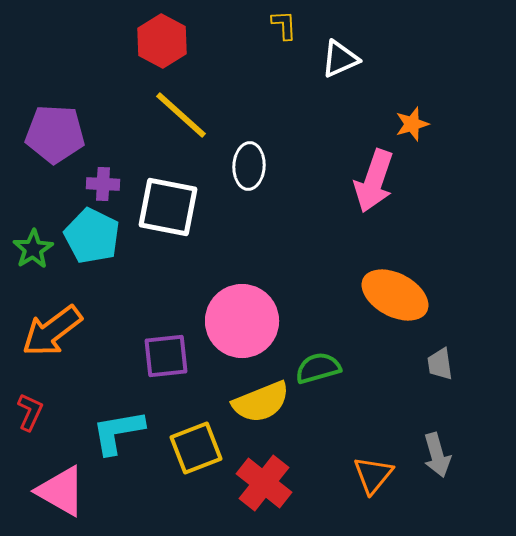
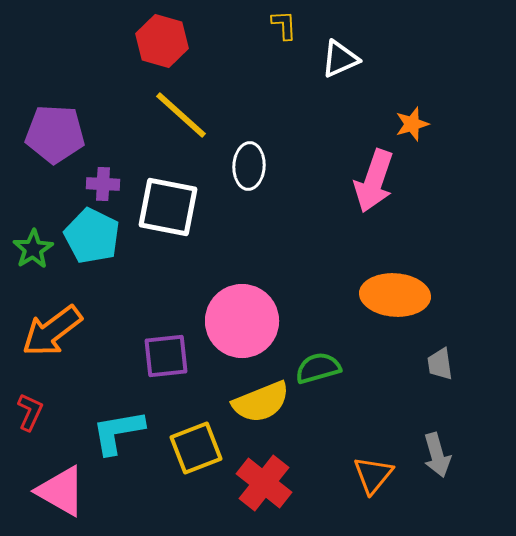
red hexagon: rotated 12 degrees counterclockwise
orange ellipse: rotated 24 degrees counterclockwise
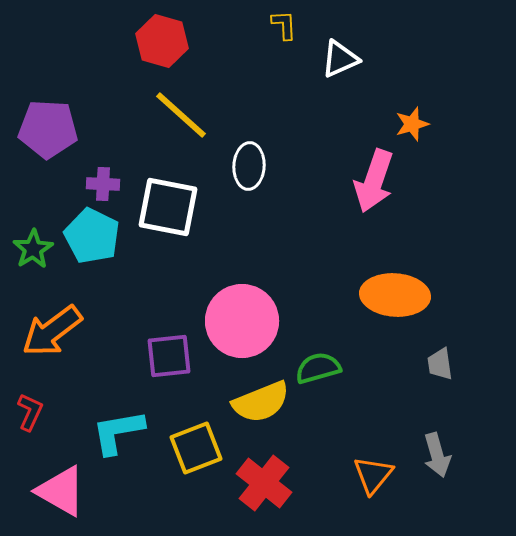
purple pentagon: moved 7 px left, 5 px up
purple square: moved 3 px right
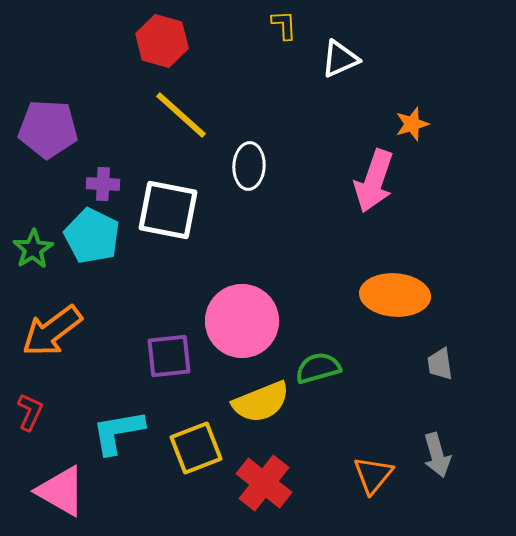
white square: moved 3 px down
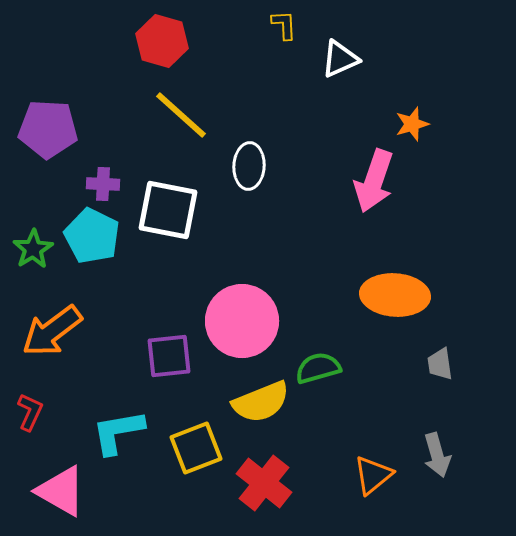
orange triangle: rotated 12 degrees clockwise
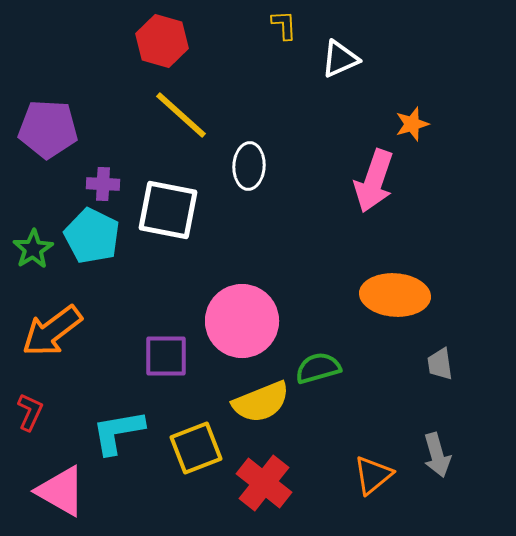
purple square: moved 3 px left; rotated 6 degrees clockwise
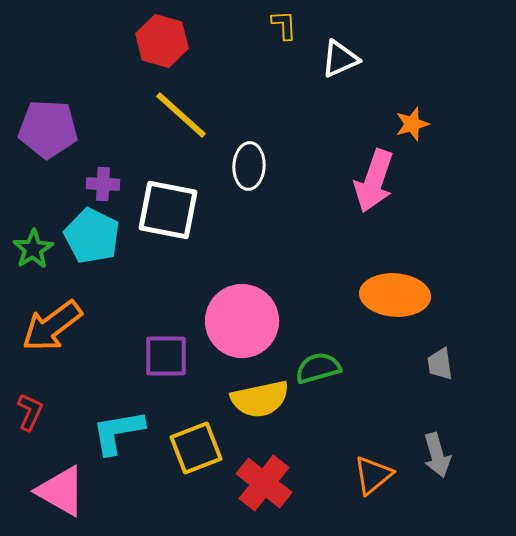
orange arrow: moved 5 px up
yellow semicircle: moved 1 px left, 3 px up; rotated 10 degrees clockwise
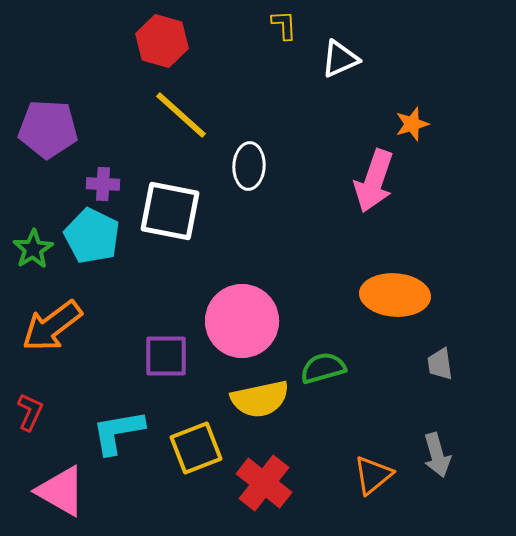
white square: moved 2 px right, 1 px down
green semicircle: moved 5 px right
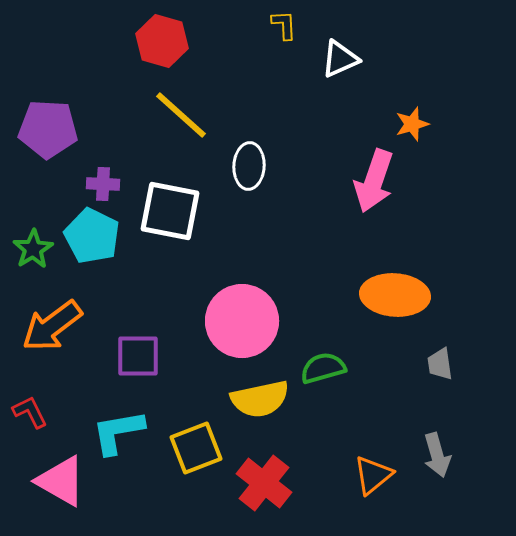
purple square: moved 28 px left
red L-shape: rotated 51 degrees counterclockwise
pink triangle: moved 10 px up
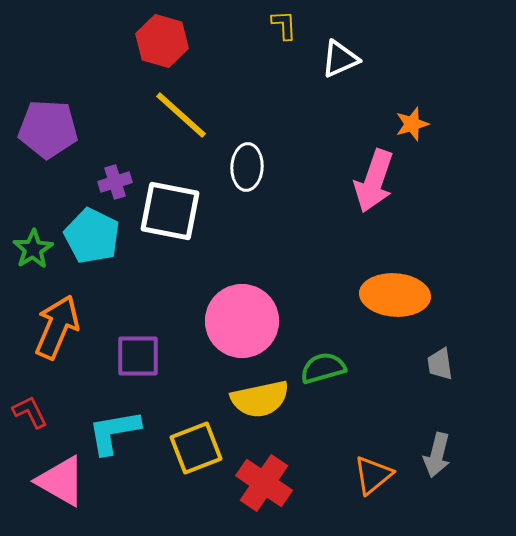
white ellipse: moved 2 px left, 1 px down
purple cross: moved 12 px right, 2 px up; rotated 20 degrees counterclockwise
orange arrow: moved 5 px right, 1 px down; rotated 150 degrees clockwise
cyan L-shape: moved 4 px left
gray arrow: rotated 30 degrees clockwise
red cross: rotated 4 degrees counterclockwise
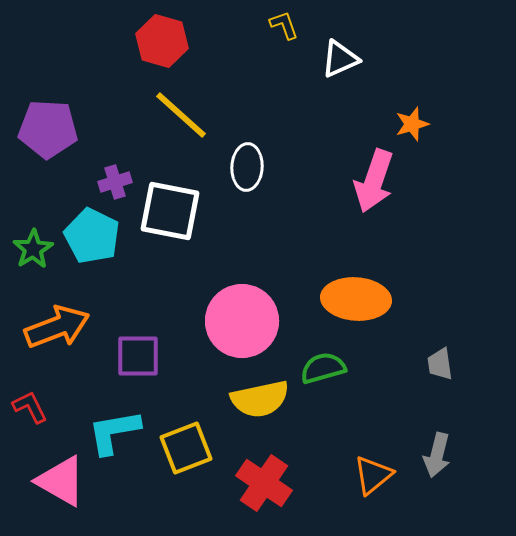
yellow L-shape: rotated 16 degrees counterclockwise
orange ellipse: moved 39 px left, 4 px down
orange arrow: rotated 46 degrees clockwise
red L-shape: moved 5 px up
yellow square: moved 10 px left
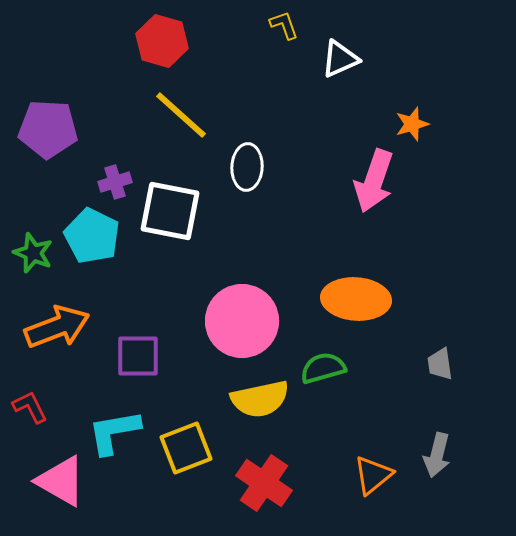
green star: moved 4 px down; rotated 18 degrees counterclockwise
